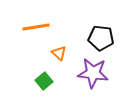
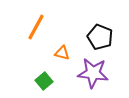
orange line: rotated 52 degrees counterclockwise
black pentagon: moved 1 px left, 1 px up; rotated 15 degrees clockwise
orange triangle: moved 3 px right; rotated 28 degrees counterclockwise
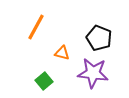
black pentagon: moved 1 px left, 1 px down
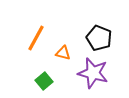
orange line: moved 11 px down
orange triangle: moved 1 px right
purple star: rotated 8 degrees clockwise
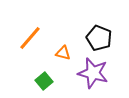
orange line: moved 6 px left; rotated 12 degrees clockwise
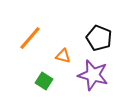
orange triangle: moved 3 px down
purple star: moved 2 px down
green square: rotated 18 degrees counterclockwise
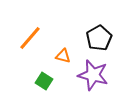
black pentagon: rotated 20 degrees clockwise
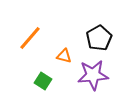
orange triangle: moved 1 px right
purple star: rotated 20 degrees counterclockwise
green square: moved 1 px left
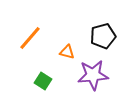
black pentagon: moved 4 px right, 2 px up; rotated 15 degrees clockwise
orange triangle: moved 3 px right, 4 px up
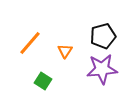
orange line: moved 5 px down
orange triangle: moved 2 px left, 1 px up; rotated 49 degrees clockwise
purple star: moved 9 px right, 6 px up
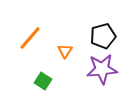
orange line: moved 5 px up
